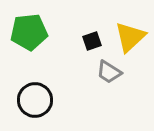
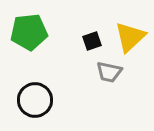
gray trapezoid: rotated 20 degrees counterclockwise
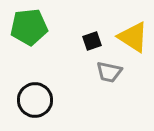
green pentagon: moved 5 px up
yellow triangle: moved 3 px right; rotated 44 degrees counterclockwise
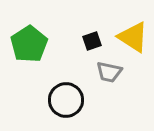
green pentagon: moved 17 px down; rotated 27 degrees counterclockwise
black circle: moved 31 px right
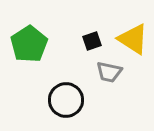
yellow triangle: moved 2 px down
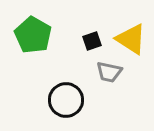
yellow triangle: moved 2 px left
green pentagon: moved 4 px right, 9 px up; rotated 9 degrees counterclockwise
